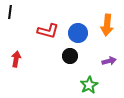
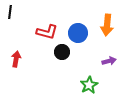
red L-shape: moved 1 px left, 1 px down
black circle: moved 8 px left, 4 px up
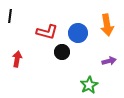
black line: moved 4 px down
orange arrow: rotated 15 degrees counterclockwise
red arrow: moved 1 px right
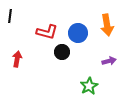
green star: moved 1 px down
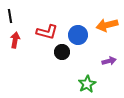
black line: rotated 16 degrees counterclockwise
orange arrow: rotated 85 degrees clockwise
blue circle: moved 2 px down
red arrow: moved 2 px left, 19 px up
green star: moved 2 px left, 2 px up
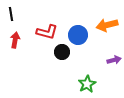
black line: moved 1 px right, 2 px up
purple arrow: moved 5 px right, 1 px up
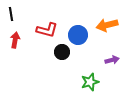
red L-shape: moved 2 px up
purple arrow: moved 2 px left
green star: moved 3 px right, 2 px up; rotated 12 degrees clockwise
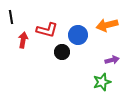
black line: moved 3 px down
red arrow: moved 8 px right
green star: moved 12 px right
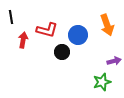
orange arrow: rotated 95 degrees counterclockwise
purple arrow: moved 2 px right, 1 px down
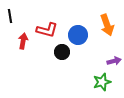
black line: moved 1 px left, 1 px up
red arrow: moved 1 px down
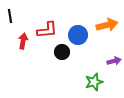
orange arrow: rotated 85 degrees counterclockwise
red L-shape: rotated 20 degrees counterclockwise
green star: moved 8 px left
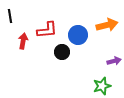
green star: moved 8 px right, 4 px down
